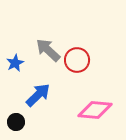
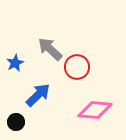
gray arrow: moved 2 px right, 1 px up
red circle: moved 7 px down
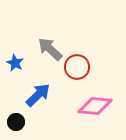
blue star: rotated 18 degrees counterclockwise
pink diamond: moved 4 px up
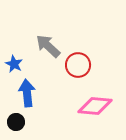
gray arrow: moved 2 px left, 3 px up
blue star: moved 1 px left, 1 px down
red circle: moved 1 px right, 2 px up
blue arrow: moved 11 px left, 2 px up; rotated 52 degrees counterclockwise
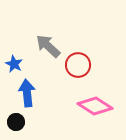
pink diamond: rotated 28 degrees clockwise
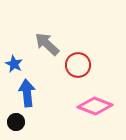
gray arrow: moved 1 px left, 2 px up
pink diamond: rotated 12 degrees counterclockwise
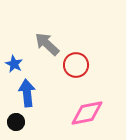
red circle: moved 2 px left
pink diamond: moved 8 px left, 7 px down; rotated 32 degrees counterclockwise
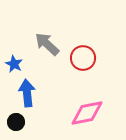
red circle: moved 7 px right, 7 px up
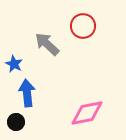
red circle: moved 32 px up
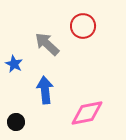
blue arrow: moved 18 px right, 3 px up
